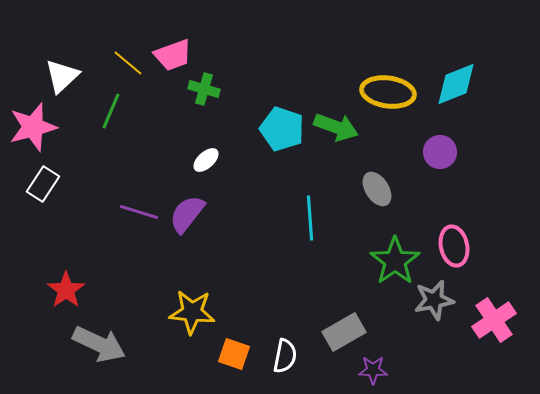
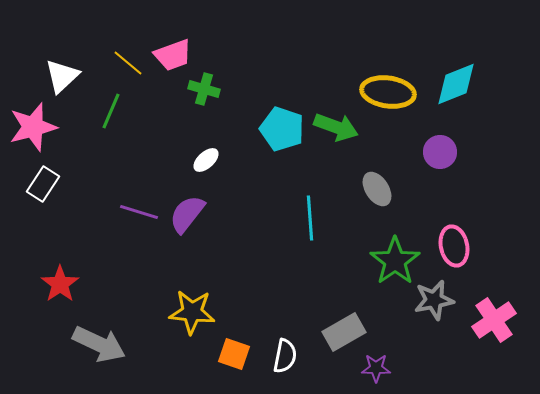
red star: moved 6 px left, 6 px up
purple star: moved 3 px right, 2 px up
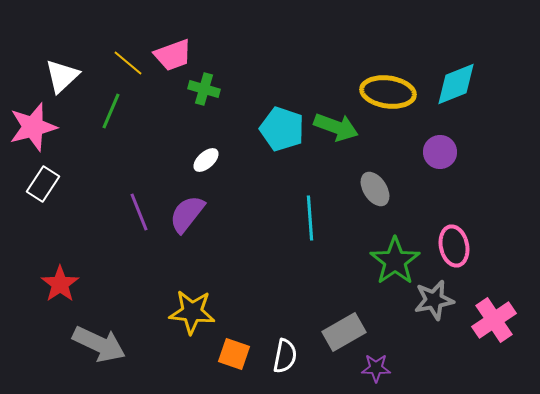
gray ellipse: moved 2 px left
purple line: rotated 51 degrees clockwise
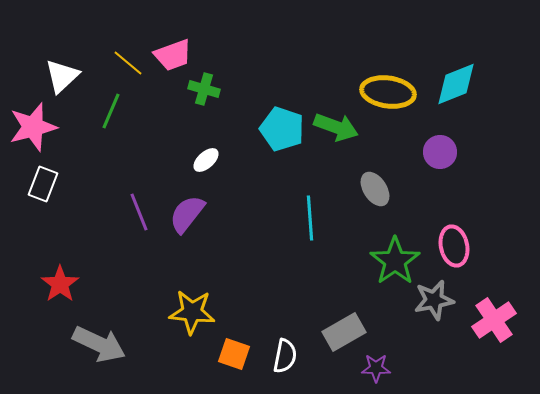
white rectangle: rotated 12 degrees counterclockwise
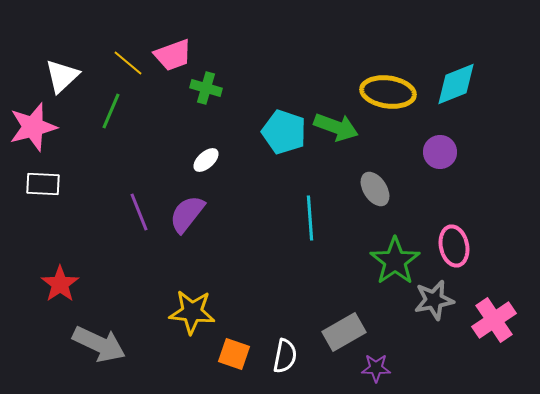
green cross: moved 2 px right, 1 px up
cyan pentagon: moved 2 px right, 3 px down
white rectangle: rotated 72 degrees clockwise
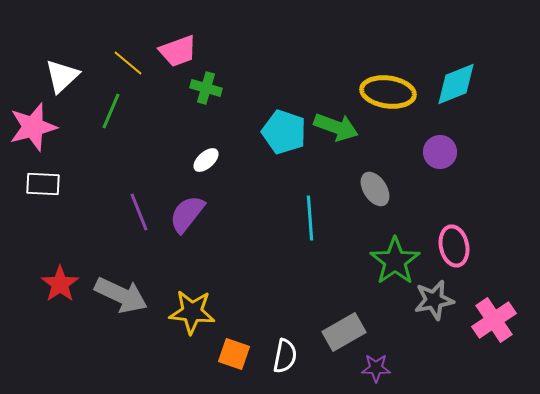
pink trapezoid: moved 5 px right, 4 px up
gray arrow: moved 22 px right, 49 px up
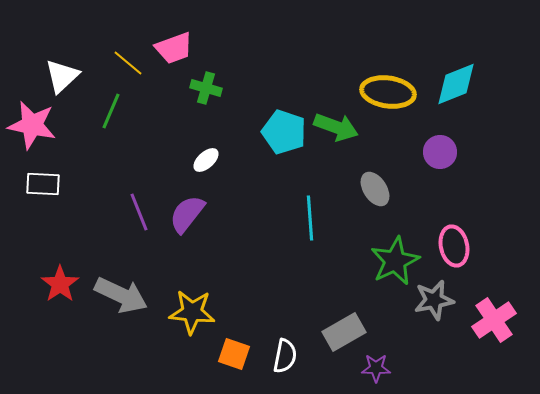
pink trapezoid: moved 4 px left, 3 px up
pink star: moved 1 px left, 2 px up; rotated 27 degrees clockwise
green star: rotated 9 degrees clockwise
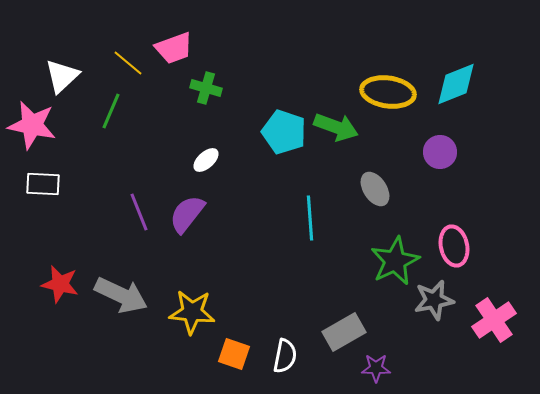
red star: rotated 24 degrees counterclockwise
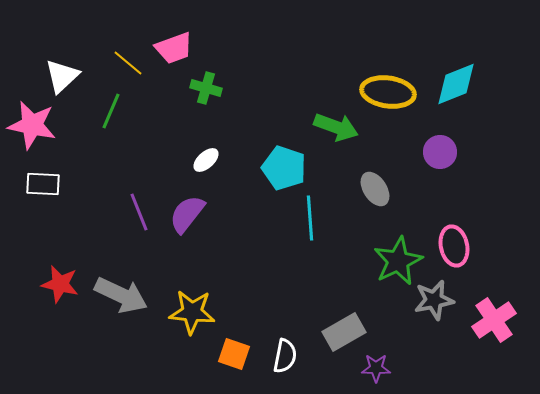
cyan pentagon: moved 36 px down
green star: moved 3 px right
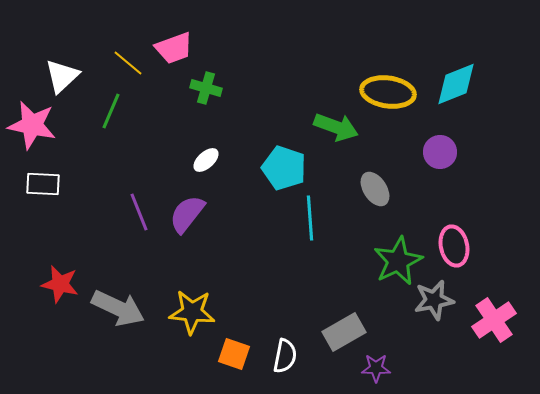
gray arrow: moved 3 px left, 13 px down
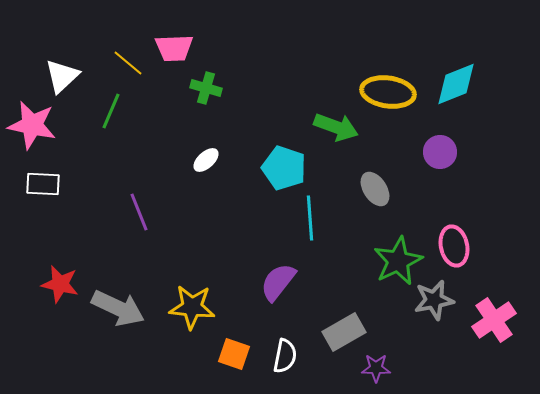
pink trapezoid: rotated 18 degrees clockwise
purple semicircle: moved 91 px right, 68 px down
yellow star: moved 5 px up
